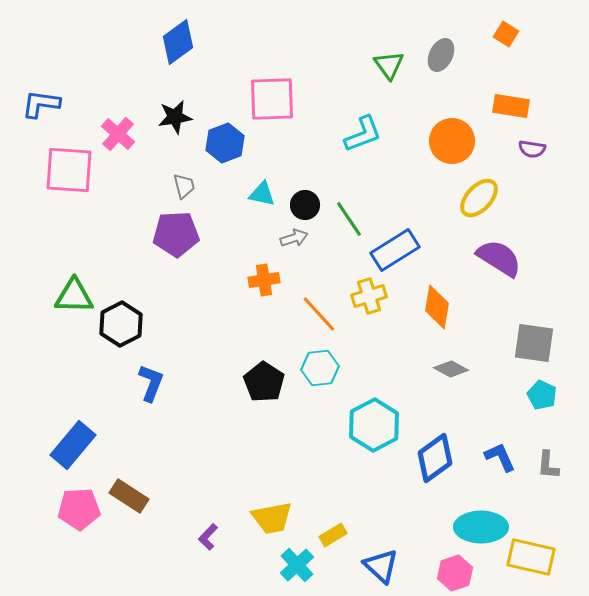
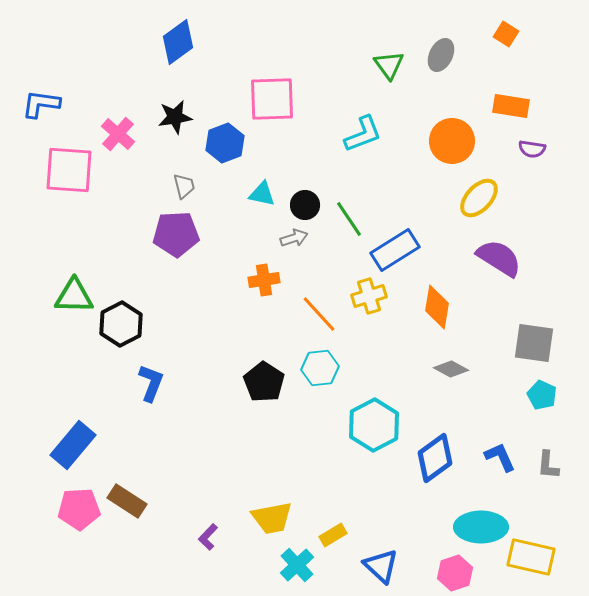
brown rectangle at (129, 496): moved 2 px left, 5 px down
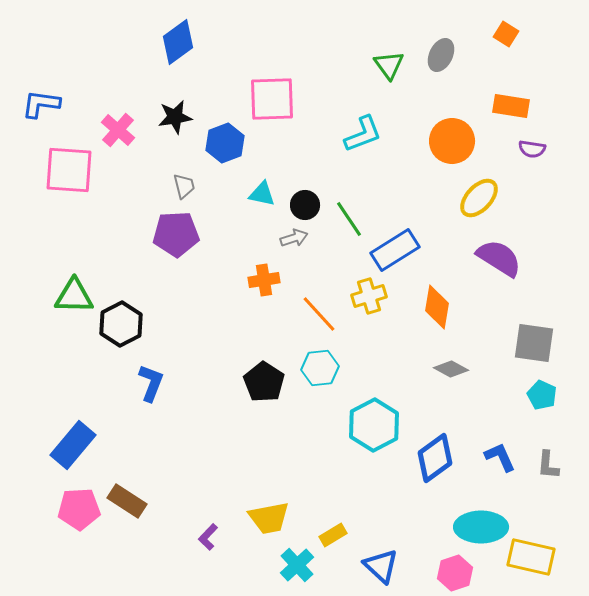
pink cross at (118, 134): moved 4 px up
yellow trapezoid at (272, 518): moved 3 px left
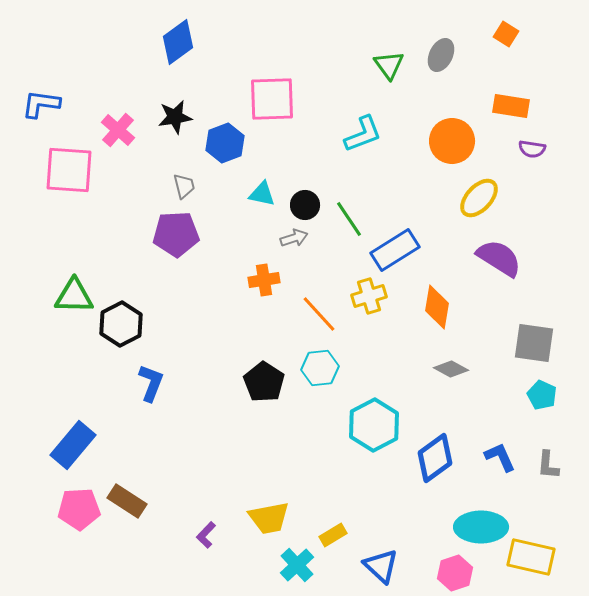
purple L-shape at (208, 537): moved 2 px left, 2 px up
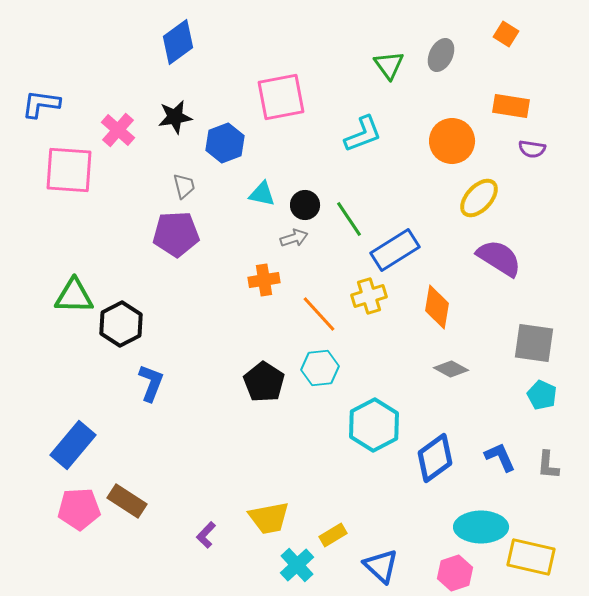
pink square at (272, 99): moved 9 px right, 2 px up; rotated 9 degrees counterclockwise
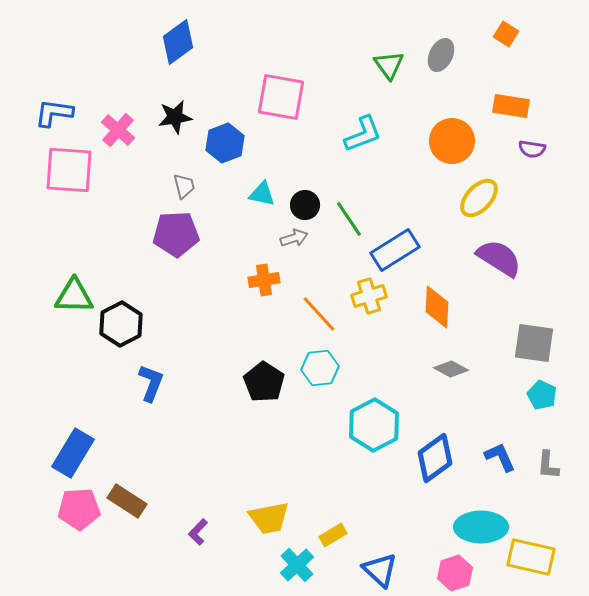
pink square at (281, 97): rotated 21 degrees clockwise
blue L-shape at (41, 104): moved 13 px right, 9 px down
orange diamond at (437, 307): rotated 6 degrees counterclockwise
blue rectangle at (73, 445): moved 8 px down; rotated 9 degrees counterclockwise
purple L-shape at (206, 535): moved 8 px left, 3 px up
blue triangle at (381, 566): moved 1 px left, 4 px down
